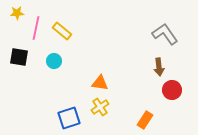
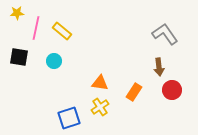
orange rectangle: moved 11 px left, 28 px up
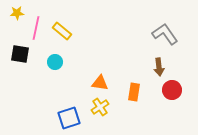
black square: moved 1 px right, 3 px up
cyan circle: moved 1 px right, 1 px down
orange rectangle: rotated 24 degrees counterclockwise
